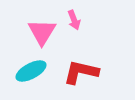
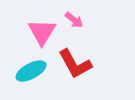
pink arrow: rotated 30 degrees counterclockwise
red L-shape: moved 6 px left, 8 px up; rotated 132 degrees counterclockwise
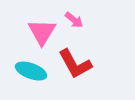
cyan ellipse: rotated 48 degrees clockwise
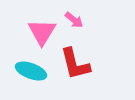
red L-shape: rotated 15 degrees clockwise
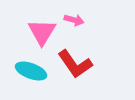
pink arrow: rotated 24 degrees counterclockwise
red L-shape: rotated 21 degrees counterclockwise
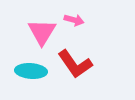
cyan ellipse: rotated 16 degrees counterclockwise
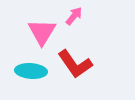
pink arrow: moved 4 px up; rotated 66 degrees counterclockwise
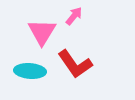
cyan ellipse: moved 1 px left
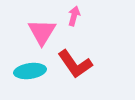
pink arrow: rotated 24 degrees counterclockwise
cyan ellipse: rotated 12 degrees counterclockwise
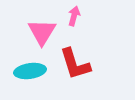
red L-shape: rotated 18 degrees clockwise
